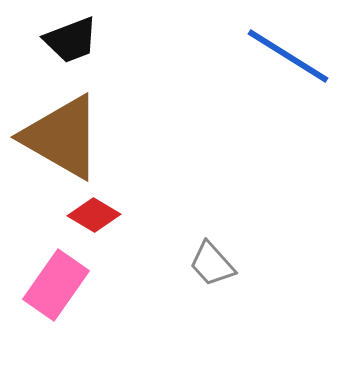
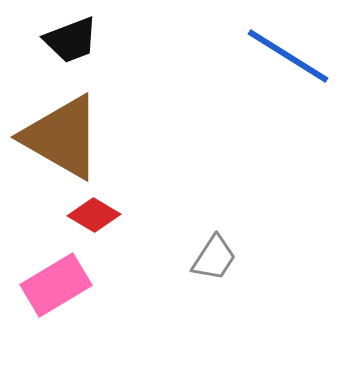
gray trapezoid: moved 2 px right, 6 px up; rotated 105 degrees counterclockwise
pink rectangle: rotated 24 degrees clockwise
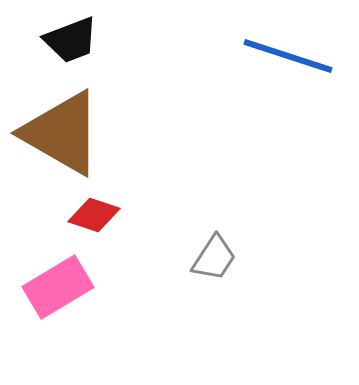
blue line: rotated 14 degrees counterclockwise
brown triangle: moved 4 px up
red diamond: rotated 12 degrees counterclockwise
pink rectangle: moved 2 px right, 2 px down
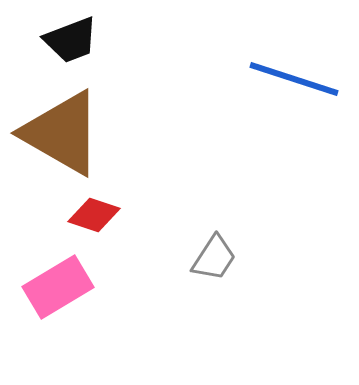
blue line: moved 6 px right, 23 px down
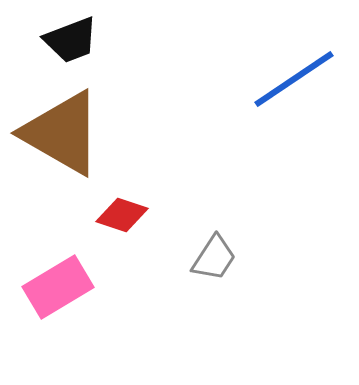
blue line: rotated 52 degrees counterclockwise
red diamond: moved 28 px right
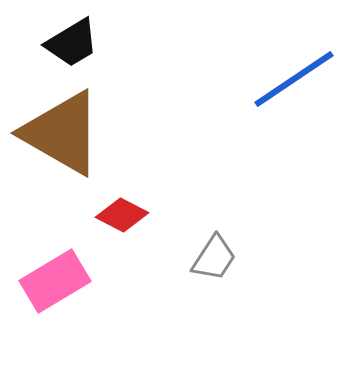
black trapezoid: moved 1 px right, 3 px down; rotated 10 degrees counterclockwise
red diamond: rotated 9 degrees clockwise
pink rectangle: moved 3 px left, 6 px up
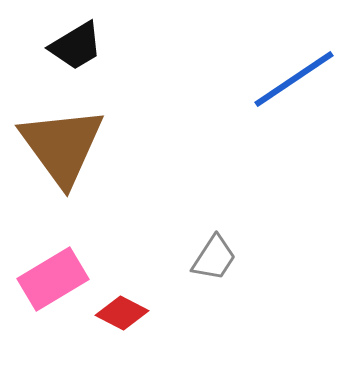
black trapezoid: moved 4 px right, 3 px down
brown triangle: moved 13 px down; rotated 24 degrees clockwise
red diamond: moved 98 px down
pink rectangle: moved 2 px left, 2 px up
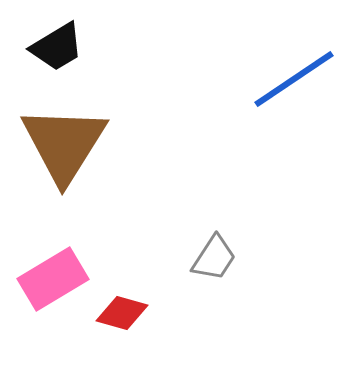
black trapezoid: moved 19 px left, 1 px down
brown triangle: moved 2 px right, 2 px up; rotated 8 degrees clockwise
red diamond: rotated 12 degrees counterclockwise
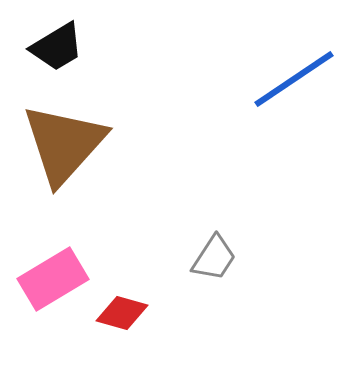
brown triangle: rotated 10 degrees clockwise
